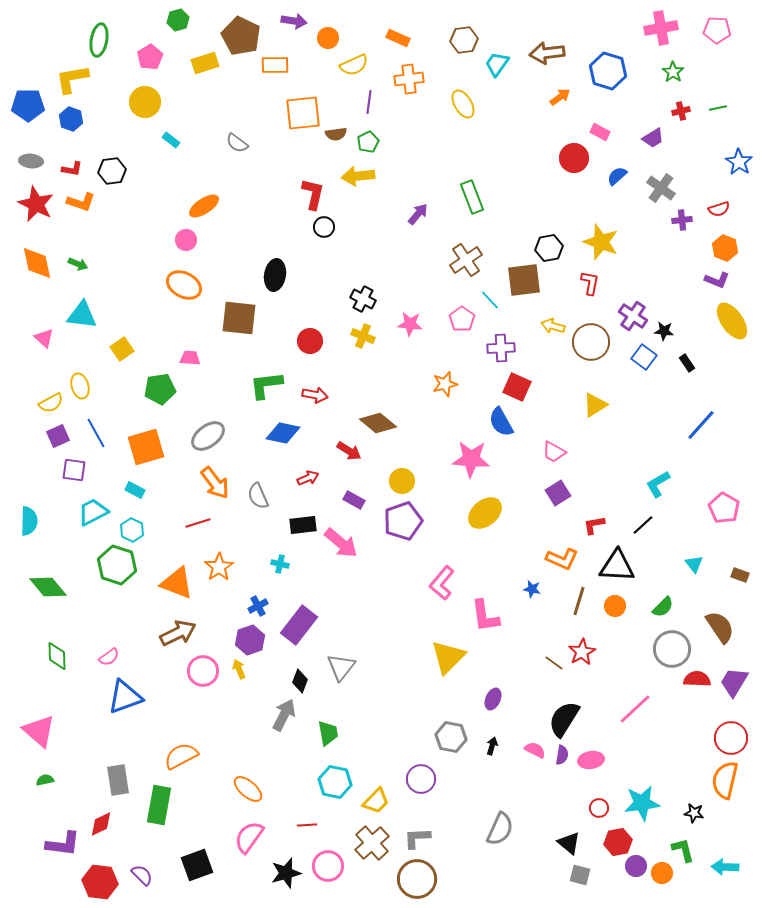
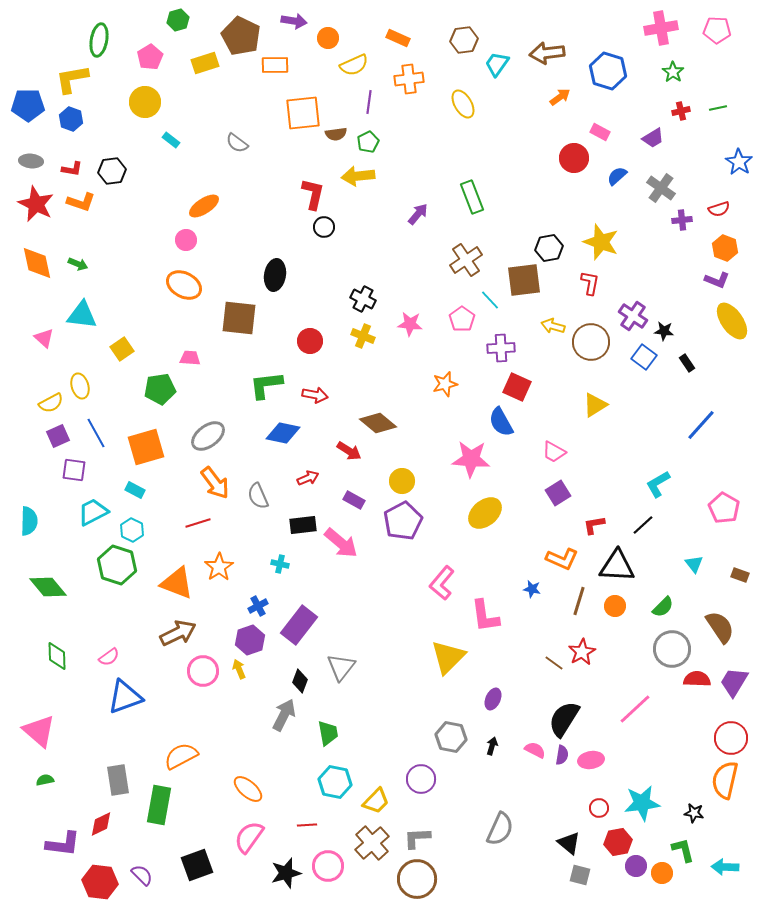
purple pentagon at (403, 521): rotated 9 degrees counterclockwise
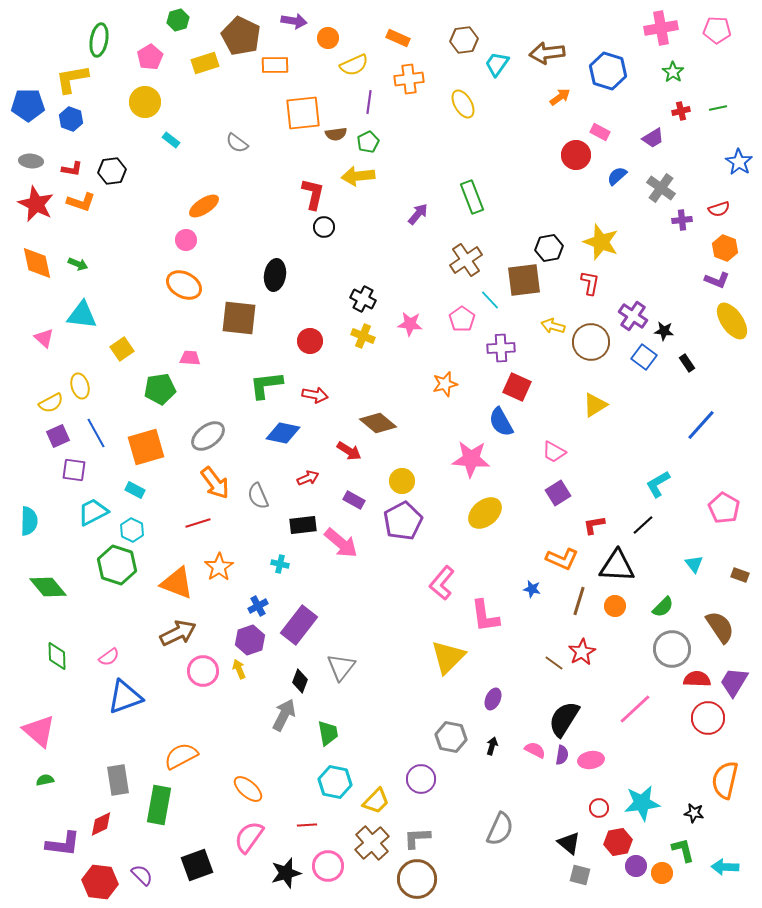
red circle at (574, 158): moved 2 px right, 3 px up
red circle at (731, 738): moved 23 px left, 20 px up
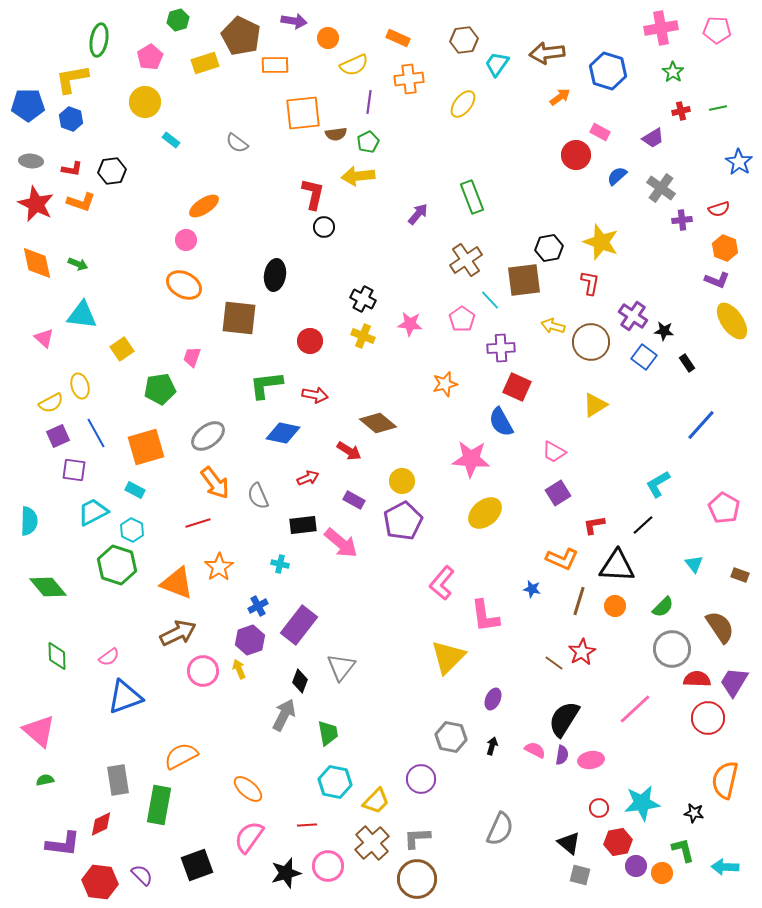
yellow ellipse at (463, 104): rotated 68 degrees clockwise
pink trapezoid at (190, 358): moved 2 px right, 1 px up; rotated 75 degrees counterclockwise
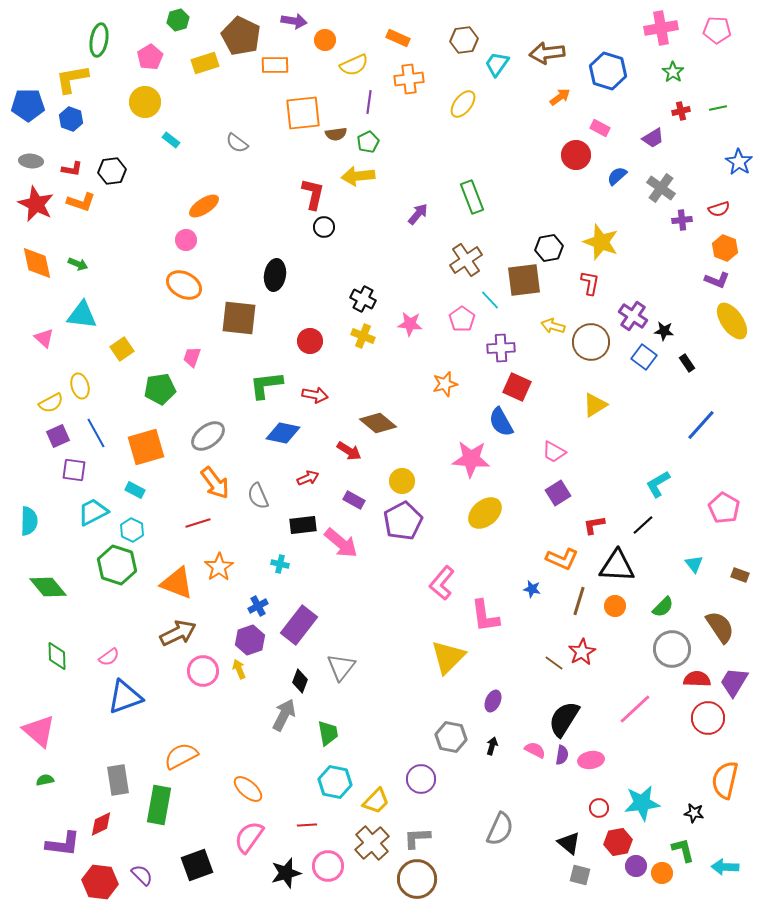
orange circle at (328, 38): moved 3 px left, 2 px down
pink rectangle at (600, 132): moved 4 px up
purple ellipse at (493, 699): moved 2 px down
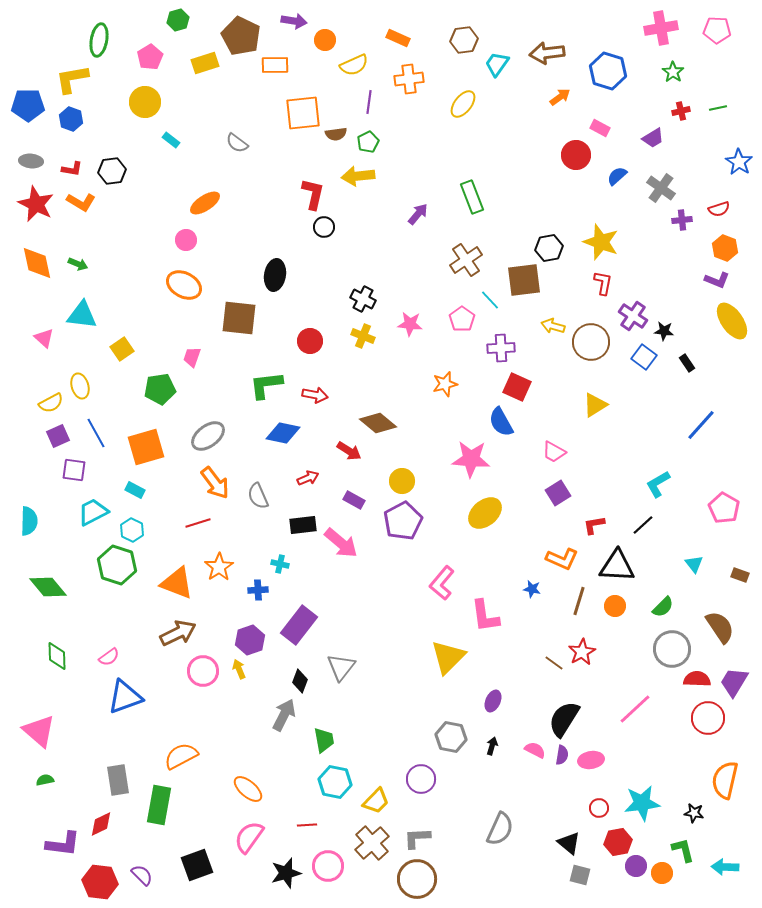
orange L-shape at (81, 202): rotated 12 degrees clockwise
orange ellipse at (204, 206): moved 1 px right, 3 px up
red L-shape at (590, 283): moved 13 px right
blue cross at (258, 606): moved 16 px up; rotated 24 degrees clockwise
green trapezoid at (328, 733): moved 4 px left, 7 px down
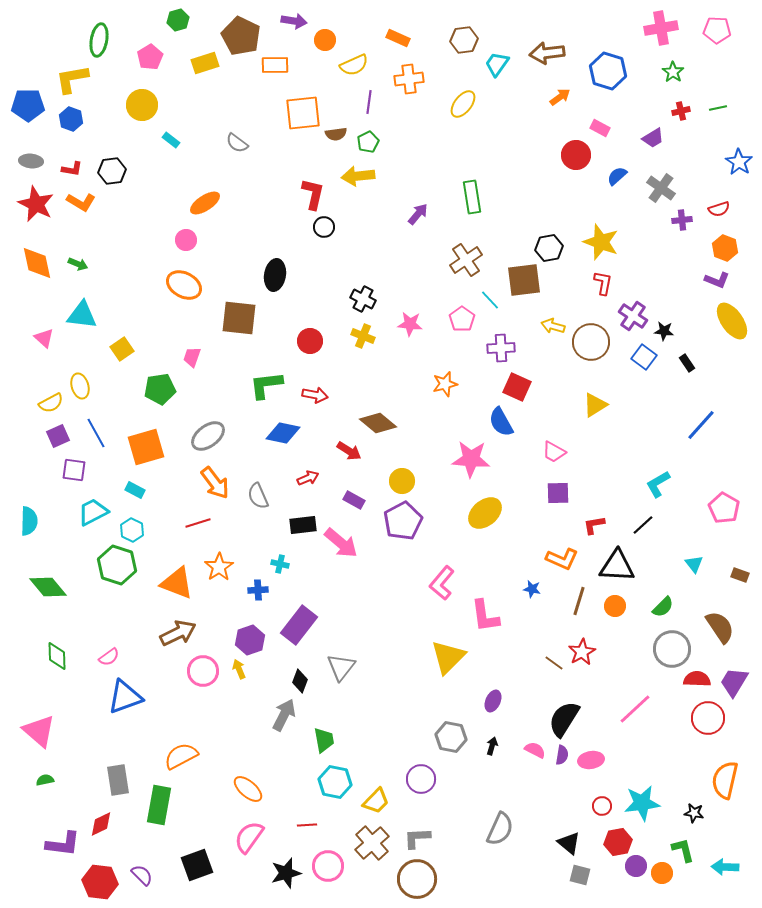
yellow circle at (145, 102): moved 3 px left, 3 px down
green rectangle at (472, 197): rotated 12 degrees clockwise
purple square at (558, 493): rotated 30 degrees clockwise
red circle at (599, 808): moved 3 px right, 2 px up
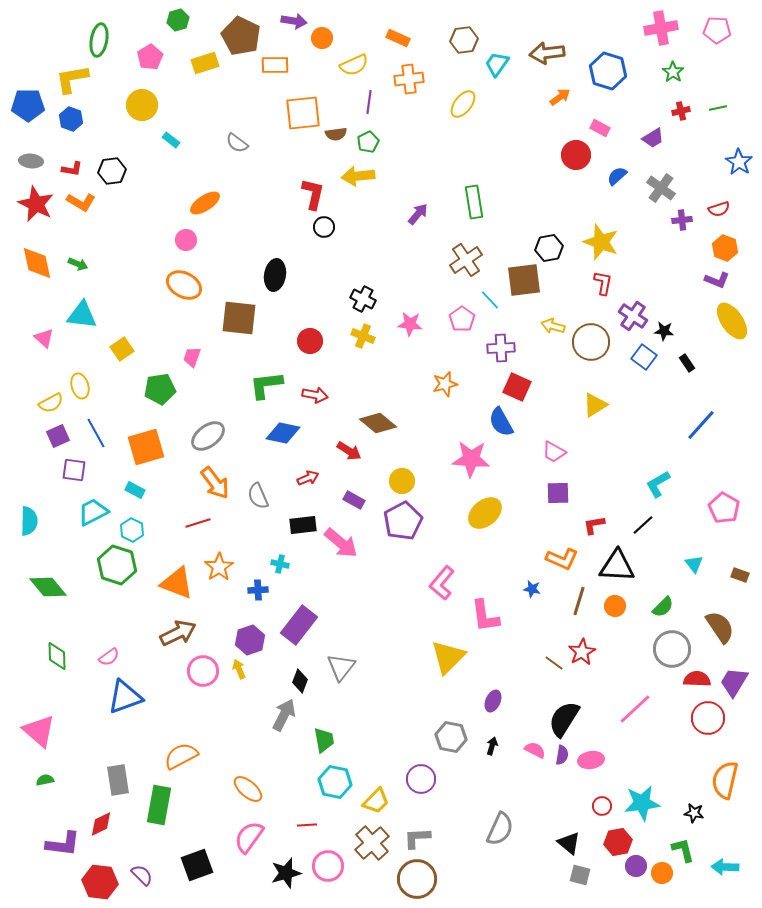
orange circle at (325, 40): moved 3 px left, 2 px up
green rectangle at (472, 197): moved 2 px right, 5 px down
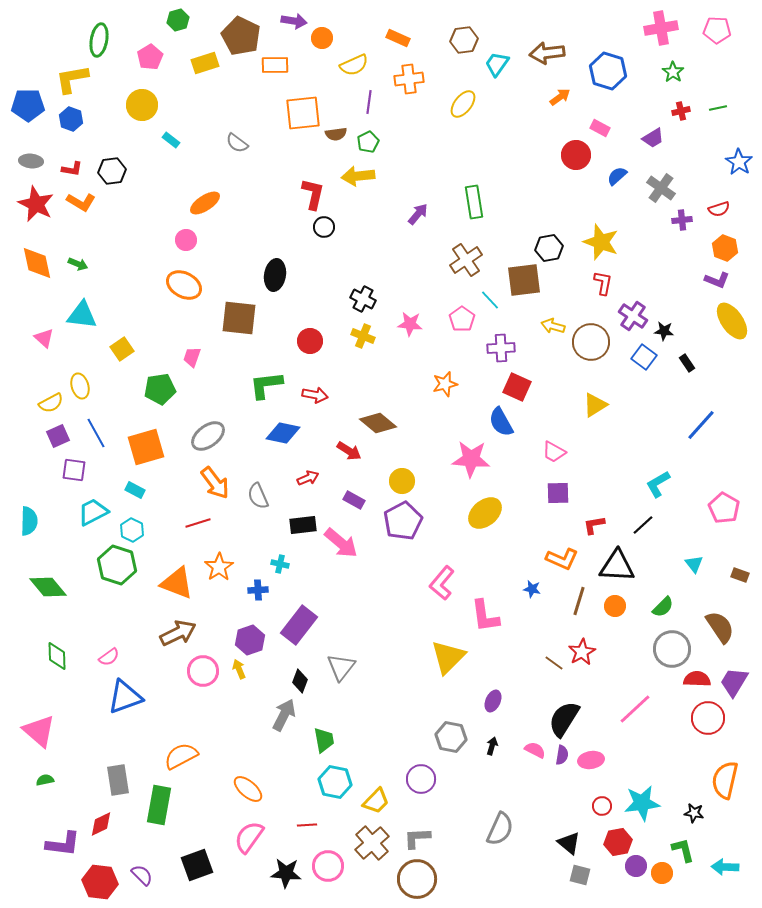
black star at (286, 873): rotated 20 degrees clockwise
